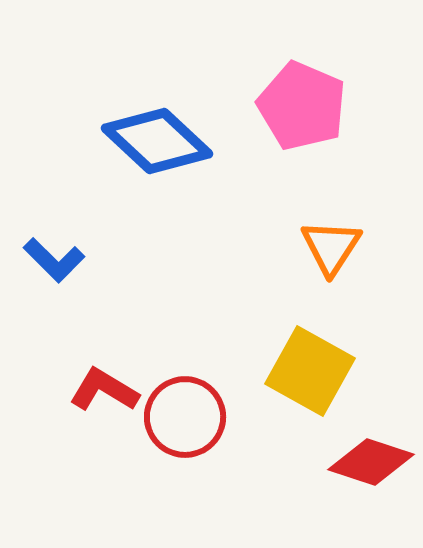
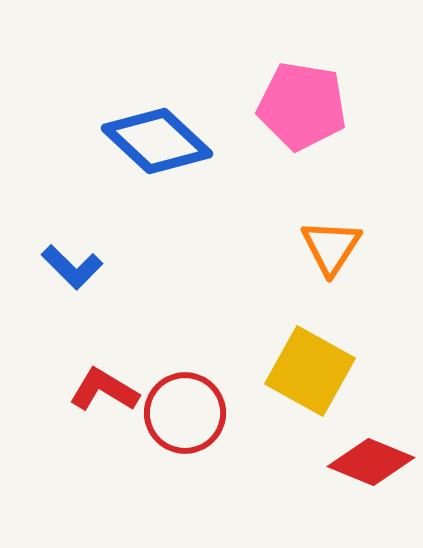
pink pentagon: rotated 14 degrees counterclockwise
blue L-shape: moved 18 px right, 7 px down
red circle: moved 4 px up
red diamond: rotated 4 degrees clockwise
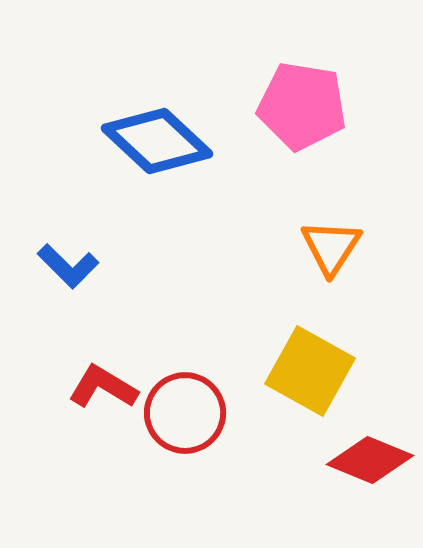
blue L-shape: moved 4 px left, 1 px up
red L-shape: moved 1 px left, 3 px up
red diamond: moved 1 px left, 2 px up
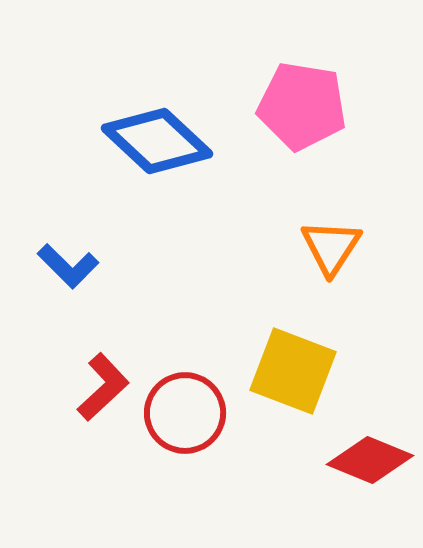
yellow square: moved 17 px left; rotated 8 degrees counterclockwise
red L-shape: rotated 106 degrees clockwise
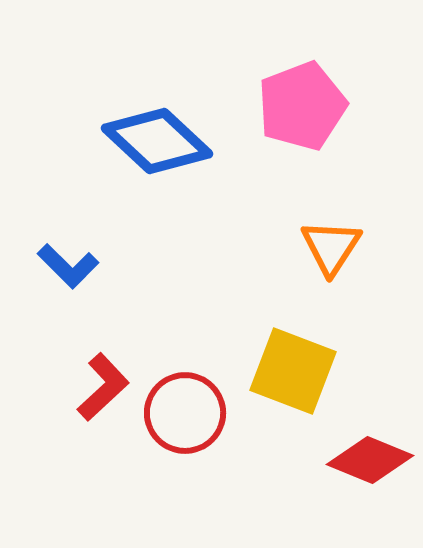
pink pentagon: rotated 30 degrees counterclockwise
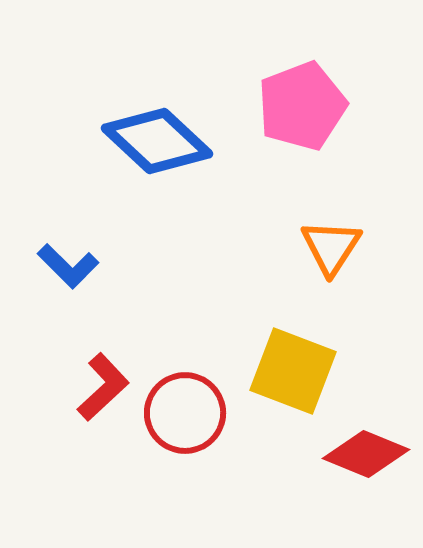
red diamond: moved 4 px left, 6 px up
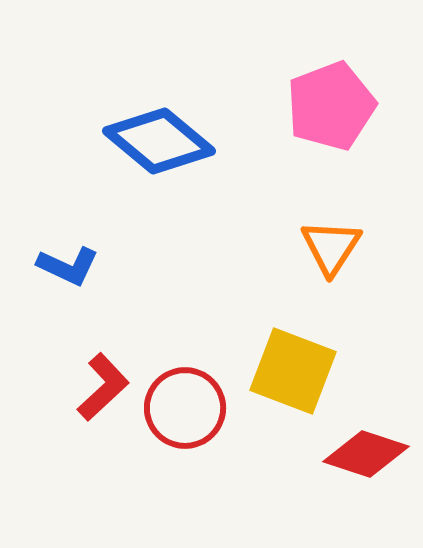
pink pentagon: moved 29 px right
blue diamond: moved 2 px right; rotated 3 degrees counterclockwise
blue L-shape: rotated 20 degrees counterclockwise
red circle: moved 5 px up
red diamond: rotated 4 degrees counterclockwise
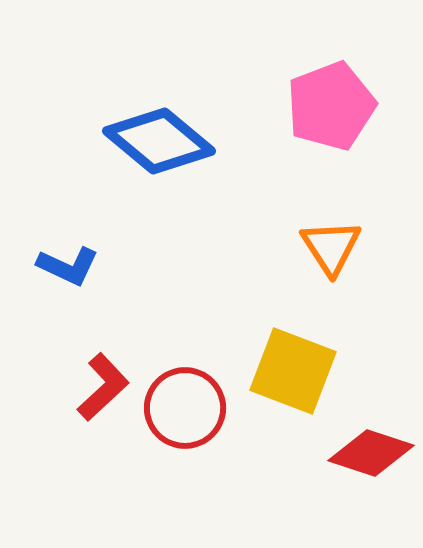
orange triangle: rotated 6 degrees counterclockwise
red diamond: moved 5 px right, 1 px up
